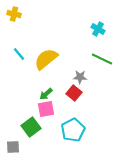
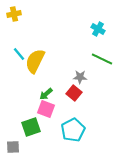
yellow cross: rotated 24 degrees counterclockwise
yellow semicircle: moved 11 px left, 2 px down; rotated 25 degrees counterclockwise
pink square: rotated 30 degrees clockwise
green square: rotated 18 degrees clockwise
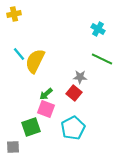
cyan pentagon: moved 2 px up
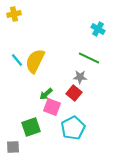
cyan line: moved 2 px left, 6 px down
green line: moved 13 px left, 1 px up
pink square: moved 6 px right, 2 px up
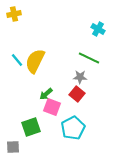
red square: moved 3 px right, 1 px down
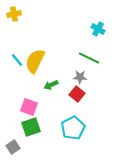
green arrow: moved 5 px right, 9 px up; rotated 16 degrees clockwise
pink square: moved 23 px left
gray square: rotated 32 degrees counterclockwise
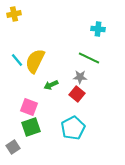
cyan cross: rotated 24 degrees counterclockwise
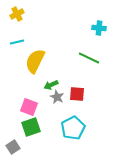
yellow cross: moved 3 px right; rotated 16 degrees counterclockwise
cyan cross: moved 1 px right, 1 px up
cyan line: moved 18 px up; rotated 64 degrees counterclockwise
gray star: moved 23 px left, 20 px down; rotated 24 degrees clockwise
red square: rotated 35 degrees counterclockwise
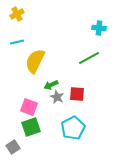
green line: rotated 55 degrees counterclockwise
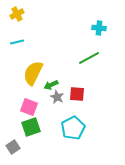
yellow semicircle: moved 2 px left, 12 px down
